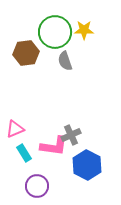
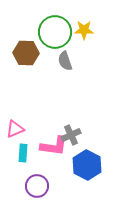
brown hexagon: rotated 10 degrees clockwise
cyan rectangle: moved 1 px left; rotated 36 degrees clockwise
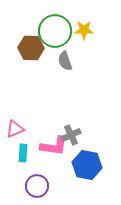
green circle: moved 1 px up
brown hexagon: moved 5 px right, 5 px up
blue hexagon: rotated 16 degrees counterclockwise
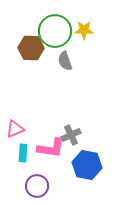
pink L-shape: moved 3 px left, 2 px down
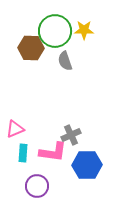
pink L-shape: moved 2 px right, 4 px down
blue hexagon: rotated 12 degrees counterclockwise
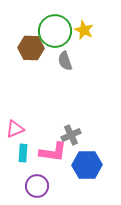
yellow star: rotated 24 degrees clockwise
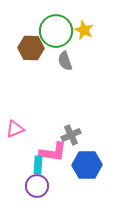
green circle: moved 1 px right
cyan rectangle: moved 15 px right, 12 px down
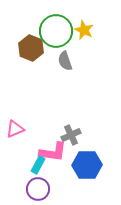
brown hexagon: rotated 20 degrees clockwise
cyan rectangle: rotated 24 degrees clockwise
purple circle: moved 1 px right, 3 px down
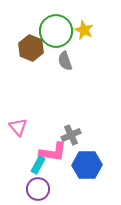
pink triangle: moved 3 px right, 2 px up; rotated 48 degrees counterclockwise
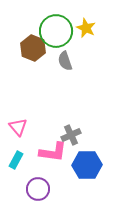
yellow star: moved 2 px right, 2 px up
brown hexagon: moved 2 px right
cyan rectangle: moved 22 px left, 5 px up
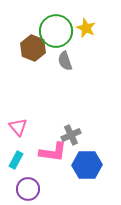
purple circle: moved 10 px left
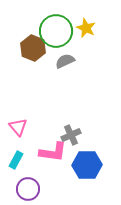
gray semicircle: rotated 84 degrees clockwise
